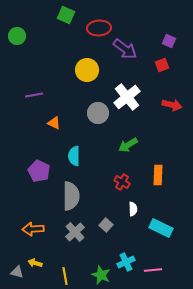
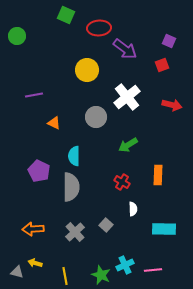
gray circle: moved 2 px left, 4 px down
gray semicircle: moved 9 px up
cyan rectangle: moved 3 px right, 1 px down; rotated 25 degrees counterclockwise
cyan cross: moved 1 px left, 3 px down
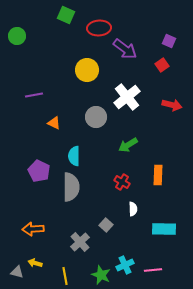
red square: rotated 16 degrees counterclockwise
gray cross: moved 5 px right, 10 px down
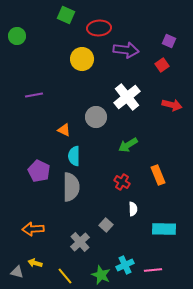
purple arrow: moved 1 px right, 1 px down; rotated 30 degrees counterclockwise
yellow circle: moved 5 px left, 11 px up
orange triangle: moved 10 px right, 7 px down
orange rectangle: rotated 24 degrees counterclockwise
yellow line: rotated 30 degrees counterclockwise
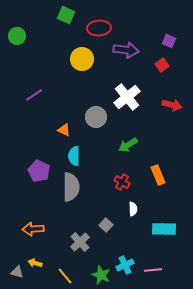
purple line: rotated 24 degrees counterclockwise
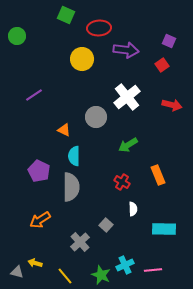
orange arrow: moved 7 px right, 9 px up; rotated 30 degrees counterclockwise
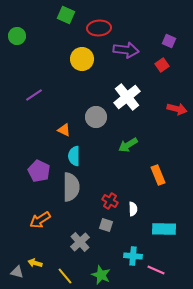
red arrow: moved 5 px right, 4 px down
red cross: moved 12 px left, 19 px down
gray square: rotated 24 degrees counterclockwise
cyan cross: moved 8 px right, 9 px up; rotated 30 degrees clockwise
pink line: moved 3 px right; rotated 30 degrees clockwise
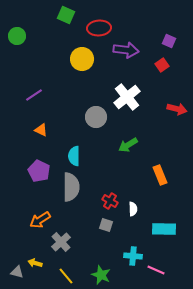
orange triangle: moved 23 px left
orange rectangle: moved 2 px right
gray cross: moved 19 px left
yellow line: moved 1 px right
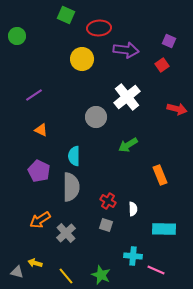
red cross: moved 2 px left
gray cross: moved 5 px right, 9 px up
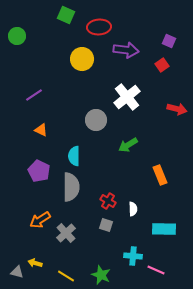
red ellipse: moved 1 px up
gray circle: moved 3 px down
yellow line: rotated 18 degrees counterclockwise
